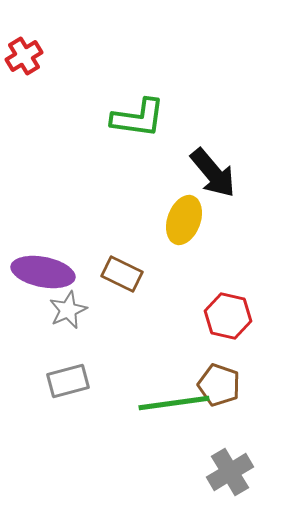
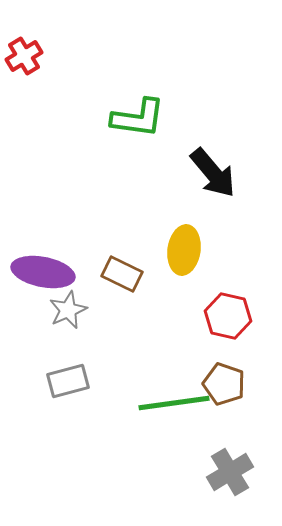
yellow ellipse: moved 30 px down; rotated 12 degrees counterclockwise
brown pentagon: moved 5 px right, 1 px up
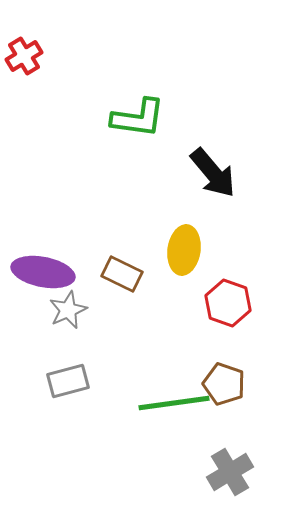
red hexagon: moved 13 px up; rotated 6 degrees clockwise
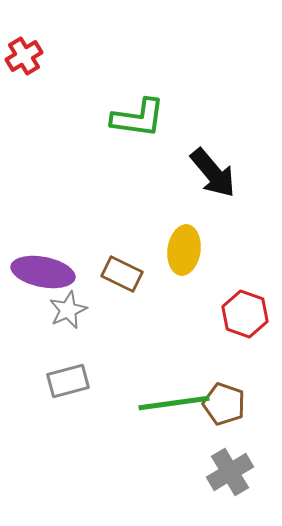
red hexagon: moved 17 px right, 11 px down
brown pentagon: moved 20 px down
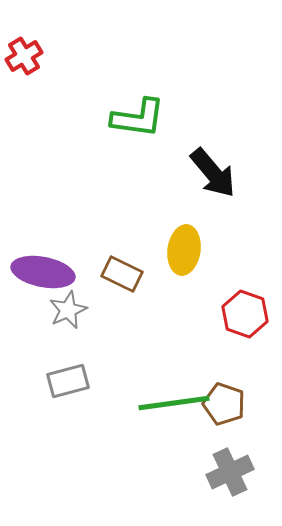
gray cross: rotated 6 degrees clockwise
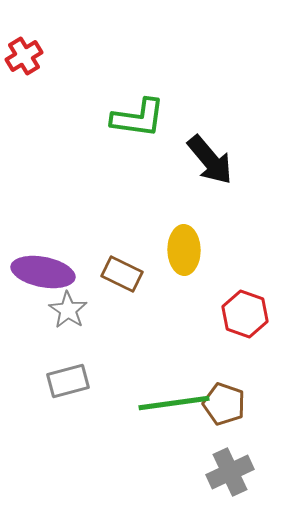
black arrow: moved 3 px left, 13 px up
yellow ellipse: rotated 9 degrees counterclockwise
gray star: rotated 15 degrees counterclockwise
